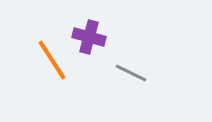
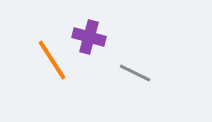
gray line: moved 4 px right
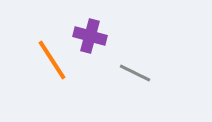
purple cross: moved 1 px right, 1 px up
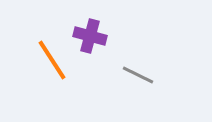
gray line: moved 3 px right, 2 px down
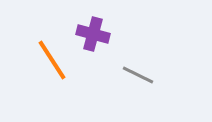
purple cross: moved 3 px right, 2 px up
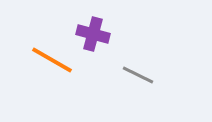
orange line: rotated 27 degrees counterclockwise
